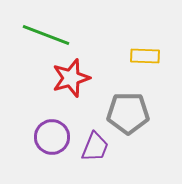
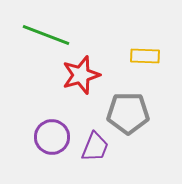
red star: moved 10 px right, 3 px up
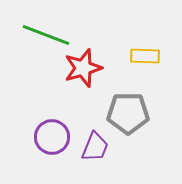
red star: moved 2 px right, 7 px up
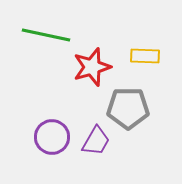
green line: rotated 9 degrees counterclockwise
red star: moved 9 px right, 1 px up
gray pentagon: moved 5 px up
purple trapezoid: moved 1 px right, 6 px up; rotated 8 degrees clockwise
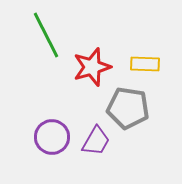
green line: rotated 51 degrees clockwise
yellow rectangle: moved 8 px down
gray pentagon: rotated 9 degrees clockwise
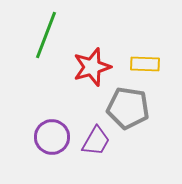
green line: rotated 48 degrees clockwise
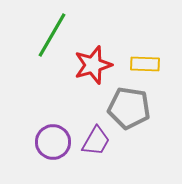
green line: moved 6 px right; rotated 9 degrees clockwise
red star: moved 1 px right, 2 px up
gray pentagon: moved 1 px right
purple circle: moved 1 px right, 5 px down
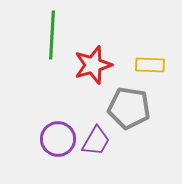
green line: rotated 27 degrees counterclockwise
yellow rectangle: moved 5 px right, 1 px down
purple circle: moved 5 px right, 3 px up
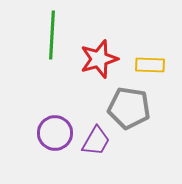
red star: moved 6 px right, 6 px up
purple circle: moved 3 px left, 6 px up
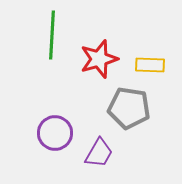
purple trapezoid: moved 3 px right, 12 px down
